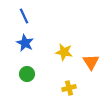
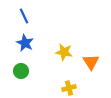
green circle: moved 6 px left, 3 px up
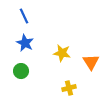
yellow star: moved 2 px left, 1 px down
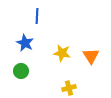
blue line: moved 13 px right; rotated 28 degrees clockwise
orange triangle: moved 6 px up
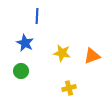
orange triangle: moved 1 px right; rotated 42 degrees clockwise
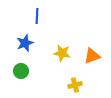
blue star: rotated 24 degrees clockwise
yellow cross: moved 6 px right, 3 px up
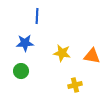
blue star: rotated 18 degrees clockwise
orange triangle: rotated 30 degrees clockwise
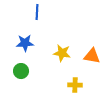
blue line: moved 4 px up
yellow cross: rotated 16 degrees clockwise
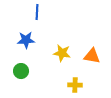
blue star: moved 1 px right, 3 px up
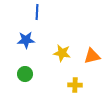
orange triangle: rotated 24 degrees counterclockwise
green circle: moved 4 px right, 3 px down
